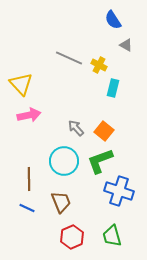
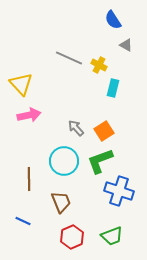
orange square: rotated 18 degrees clockwise
blue line: moved 4 px left, 13 px down
green trapezoid: rotated 95 degrees counterclockwise
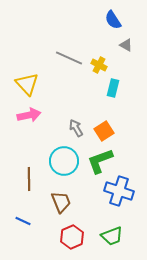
yellow triangle: moved 6 px right
gray arrow: rotated 12 degrees clockwise
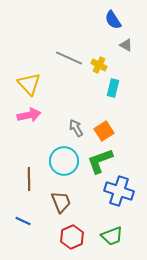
yellow triangle: moved 2 px right
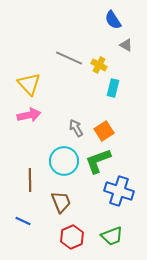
green L-shape: moved 2 px left
brown line: moved 1 px right, 1 px down
